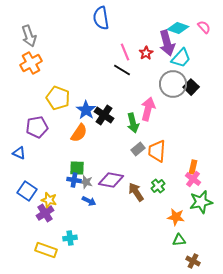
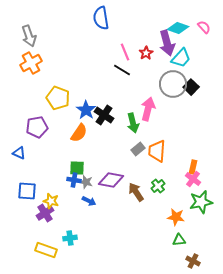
blue square: rotated 30 degrees counterclockwise
yellow star: moved 2 px right, 1 px down
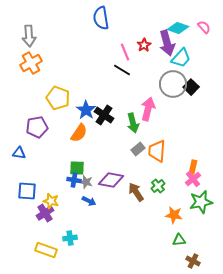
gray arrow: rotated 15 degrees clockwise
red star: moved 2 px left, 8 px up
blue triangle: rotated 16 degrees counterclockwise
pink cross: rotated 14 degrees clockwise
orange star: moved 2 px left, 2 px up
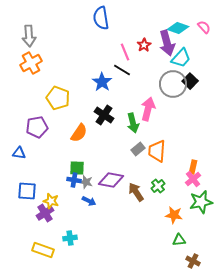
black square: moved 1 px left, 6 px up
blue star: moved 16 px right, 28 px up
yellow rectangle: moved 3 px left
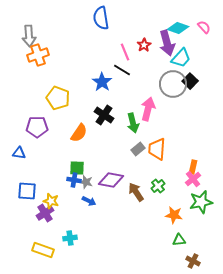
orange cross: moved 7 px right, 8 px up; rotated 10 degrees clockwise
purple pentagon: rotated 10 degrees clockwise
orange trapezoid: moved 2 px up
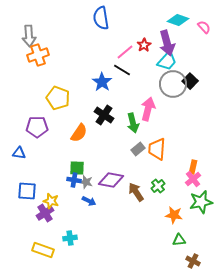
cyan diamond: moved 8 px up
pink line: rotated 72 degrees clockwise
cyan trapezoid: moved 14 px left, 3 px down
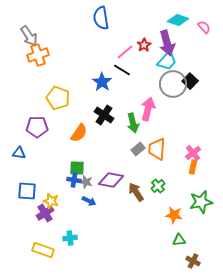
gray arrow: rotated 30 degrees counterclockwise
pink cross: moved 26 px up
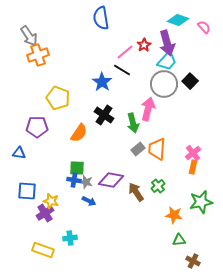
gray circle: moved 9 px left
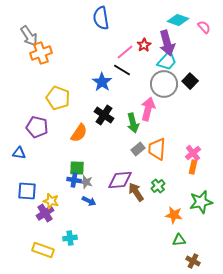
orange cross: moved 3 px right, 2 px up
purple pentagon: rotated 15 degrees clockwise
purple diamond: moved 9 px right; rotated 15 degrees counterclockwise
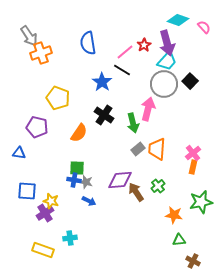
blue semicircle: moved 13 px left, 25 px down
